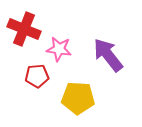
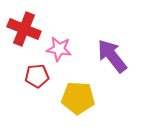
purple arrow: moved 4 px right, 1 px down
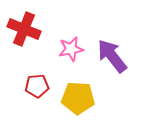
pink star: moved 12 px right; rotated 20 degrees counterclockwise
red pentagon: moved 10 px down
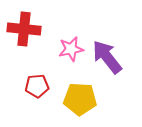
red cross: rotated 16 degrees counterclockwise
purple arrow: moved 5 px left, 1 px down
yellow pentagon: moved 2 px right, 1 px down
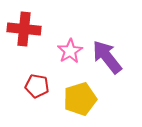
pink star: moved 1 px left, 2 px down; rotated 20 degrees counterclockwise
red pentagon: rotated 15 degrees clockwise
yellow pentagon: rotated 20 degrees counterclockwise
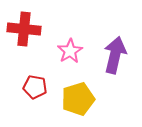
purple arrow: moved 8 px right, 2 px up; rotated 51 degrees clockwise
red pentagon: moved 2 px left, 1 px down
yellow pentagon: moved 2 px left
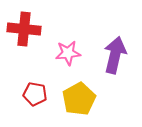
pink star: moved 2 px left, 2 px down; rotated 25 degrees clockwise
red pentagon: moved 7 px down
yellow pentagon: moved 1 px right; rotated 12 degrees counterclockwise
